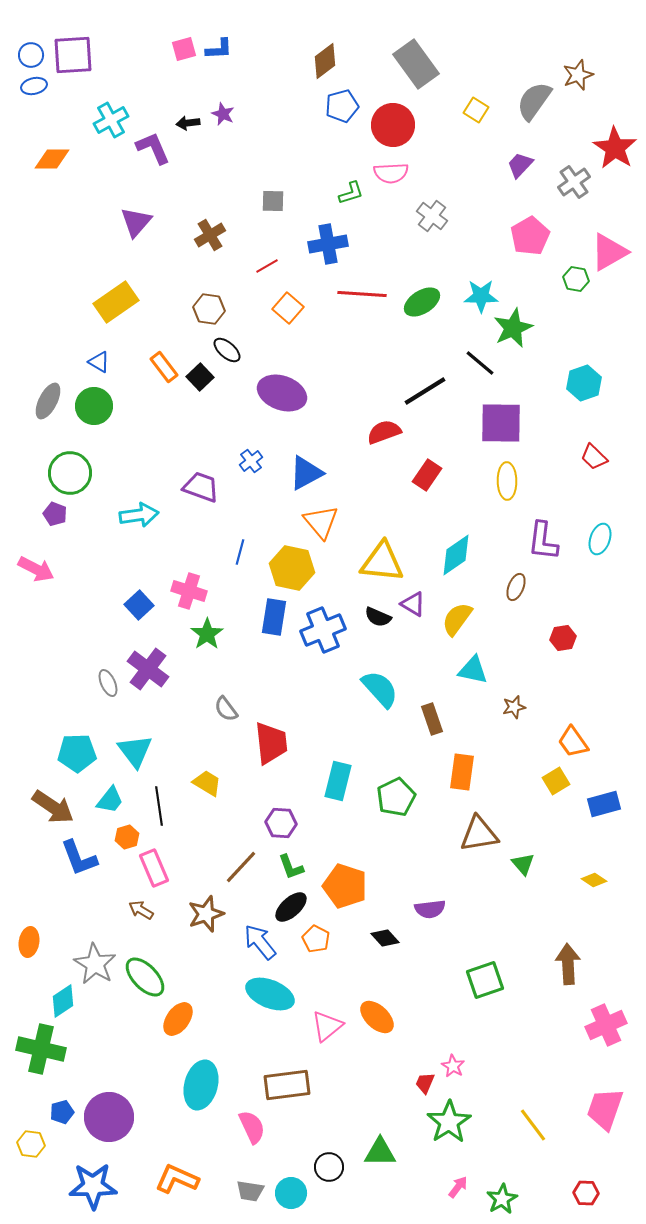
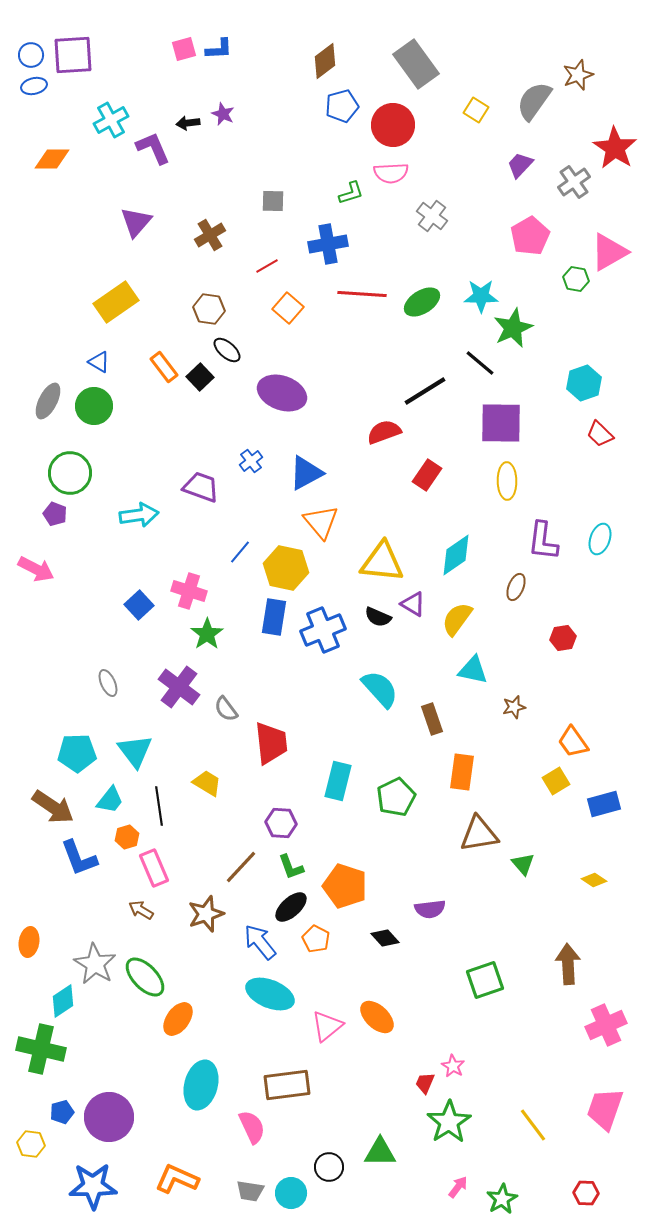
red trapezoid at (594, 457): moved 6 px right, 23 px up
blue line at (240, 552): rotated 25 degrees clockwise
yellow hexagon at (292, 568): moved 6 px left
purple cross at (148, 669): moved 31 px right, 18 px down
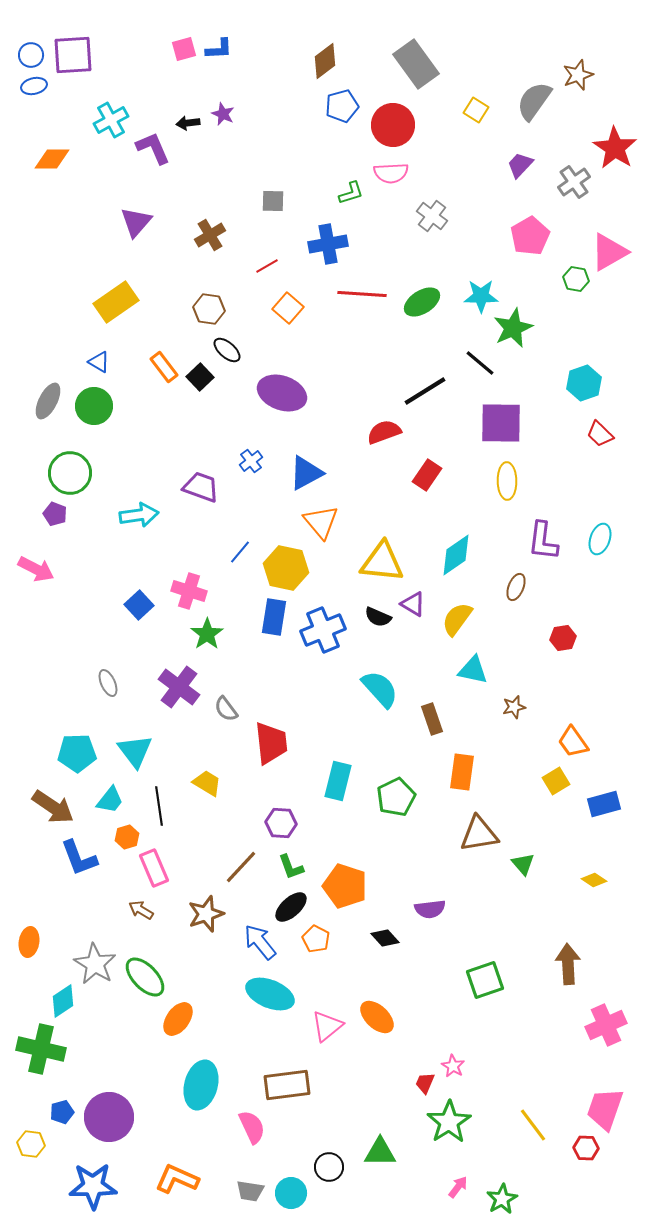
red hexagon at (586, 1193): moved 45 px up
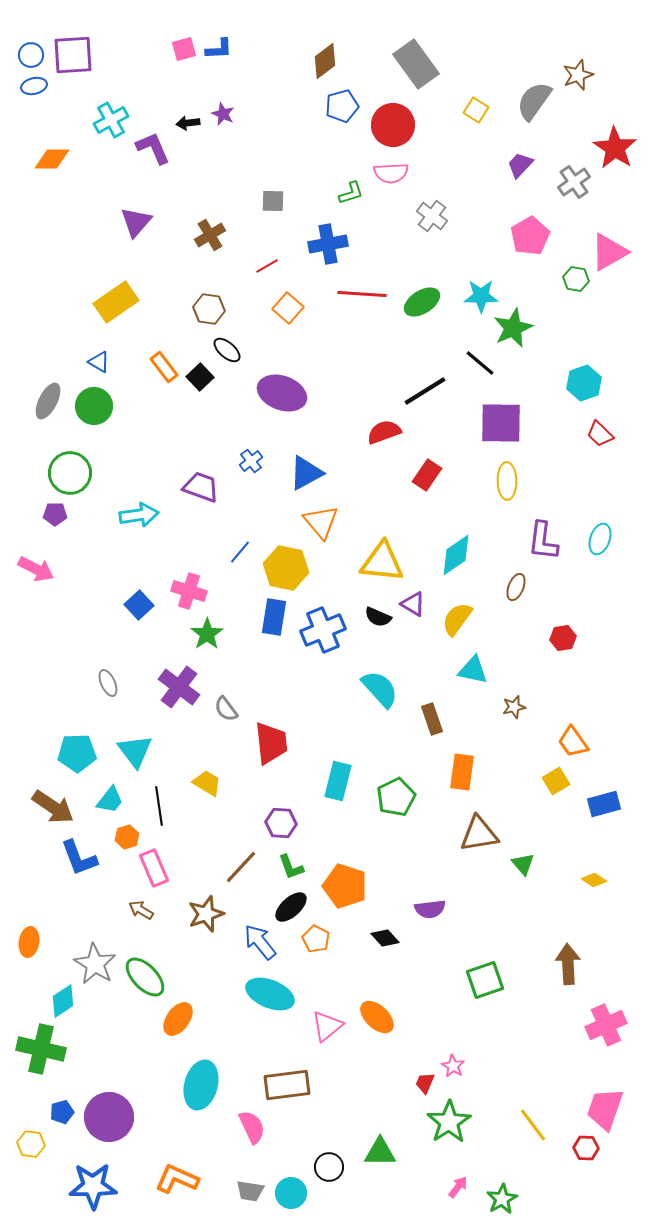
purple pentagon at (55, 514): rotated 20 degrees counterclockwise
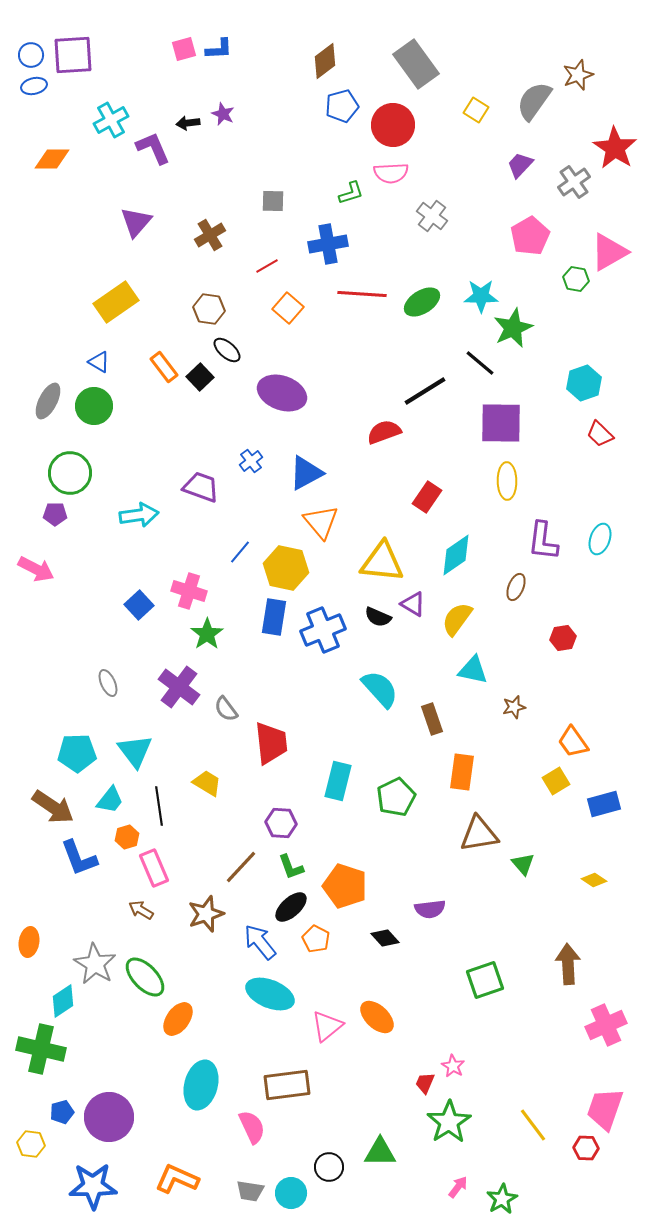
red rectangle at (427, 475): moved 22 px down
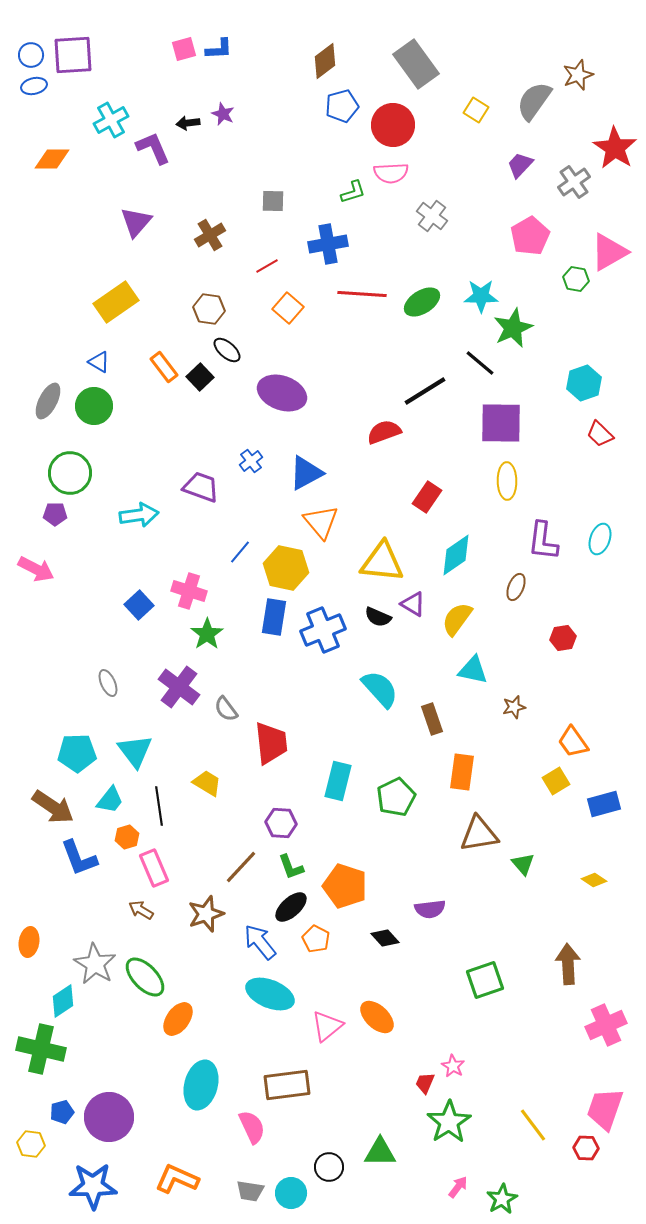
green L-shape at (351, 193): moved 2 px right, 1 px up
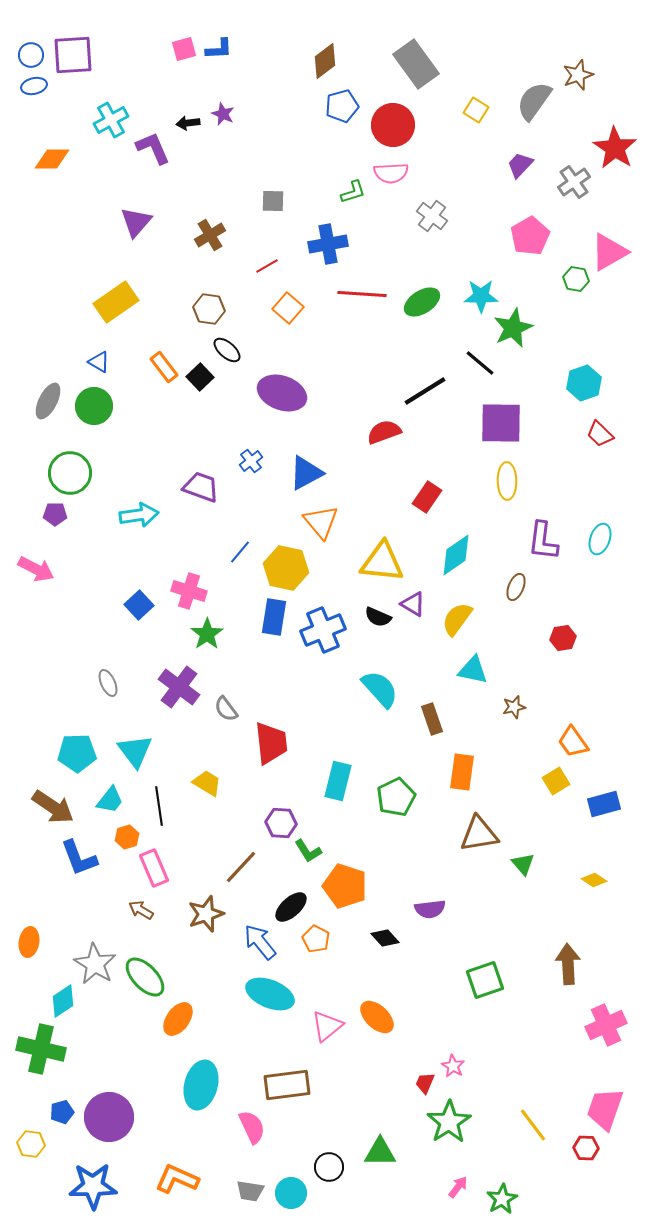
green L-shape at (291, 867): moved 17 px right, 16 px up; rotated 12 degrees counterclockwise
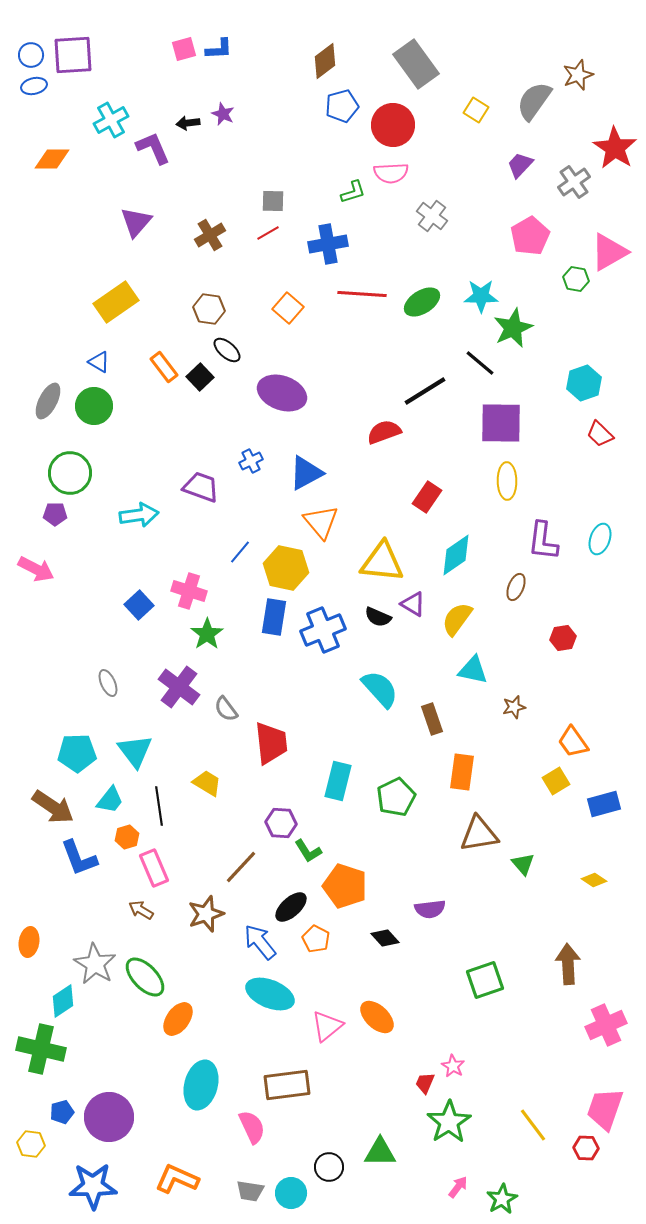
red line at (267, 266): moved 1 px right, 33 px up
blue cross at (251, 461): rotated 10 degrees clockwise
